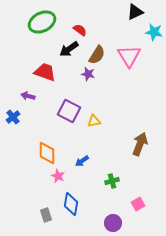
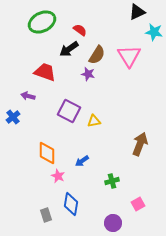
black triangle: moved 2 px right
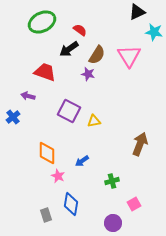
pink square: moved 4 px left
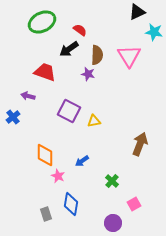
brown semicircle: rotated 30 degrees counterclockwise
orange diamond: moved 2 px left, 2 px down
green cross: rotated 32 degrees counterclockwise
gray rectangle: moved 1 px up
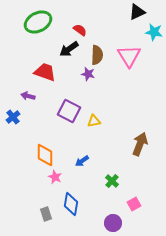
green ellipse: moved 4 px left
pink star: moved 3 px left, 1 px down
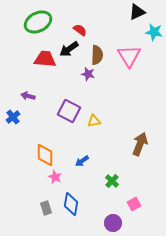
red trapezoid: moved 13 px up; rotated 15 degrees counterclockwise
gray rectangle: moved 6 px up
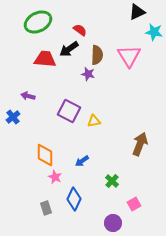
blue diamond: moved 3 px right, 5 px up; rotated 15 degrees clockwise
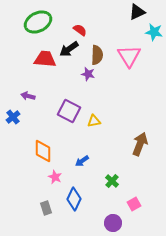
orange diamond: moved 2 px left, 4 px up
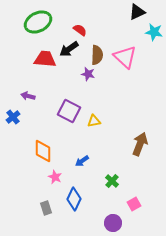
pink triangle: moved 4 px left, 1 px down; rotated 15 degrees counterclockwise
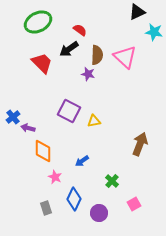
red trapezoid: moved 3 px left, 4 px down; rotated 40 degrees clockwise
purple arrow: moved 32 px down
purple circle: moved 14 px left, 10 px up
